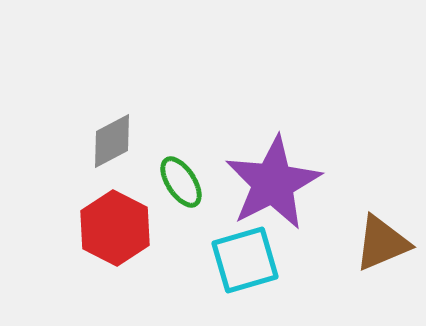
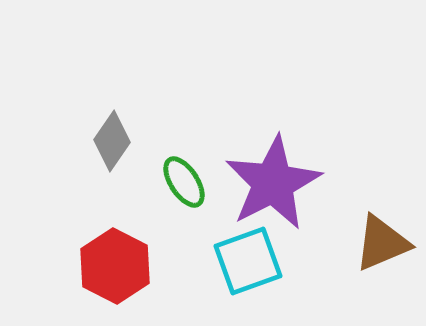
gray diamond: rotated 28 degrees counterclockwise
green ellipse: moved 3 px right
red hexagon: moved 38 px down
cyan square: moved 3 px right, 1 px down; rotated 4 degrees counterclockwise
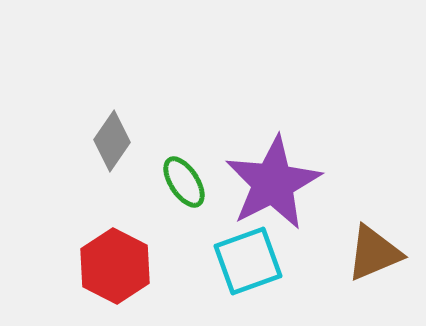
brown triangle: moved 8 px left, 10 px down
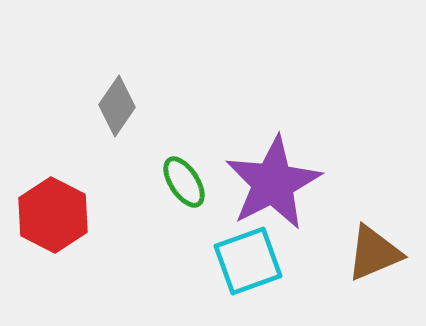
gray diamond: moved 5 px right, 35 px up
red hexagon: moved 62 px left, 51 px up
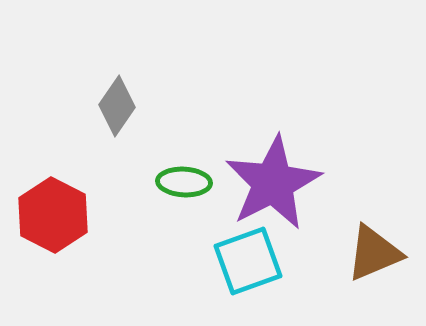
green ellipse: rotated 54 degrees counterclockwise
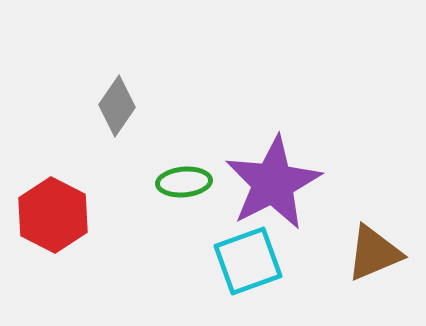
green ellipse: rotated 8 degrees counterclockwise
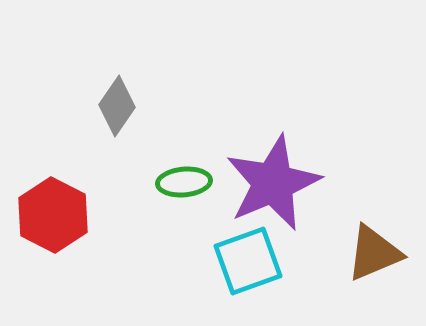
purple star: rotated 4 degrees clockwise
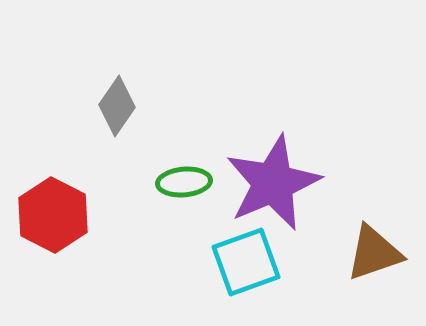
brown triangle: rotated 4 degrees clockwise
cyan square: moved 2 px left, 1 px down
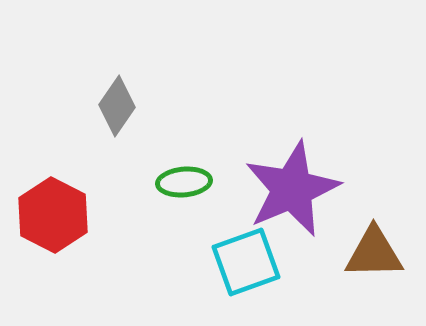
purple star: moved 19 px right, 6 px down
brown triangle: rotated 18 degrees clockwise
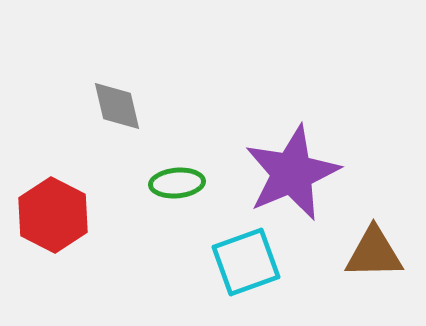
gray diamond: rotated 48 degrees counterclockwise
green ellipse: moved 7 px left, 1 px down
purple star: moved 16 px up
